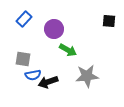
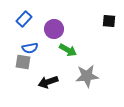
gray square: moved 3 px down
blue semicircle: moved 3 px left, 27 px up
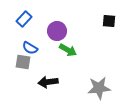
purple circle: moved 3 px right, 2 px down
blue semicircle: rotated 42 degrees clockwise
gray star: moved 12 px right, 12 px down
black arrow: rotated 12 degrees clockwise
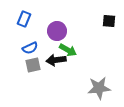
blue rectangle: rotated 21 degrees counterclockwise
blue semicircle: rotated 56 degrees counterclockwise
gray square: moved 10 px right, 3 px down; rotated 21 degrees counterclockwise
black arrow: moved 8 px right, 22 px up
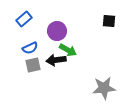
blue rectangle: rotated 28 degrees clockwise
gray star: moved 5 px right
